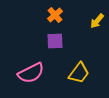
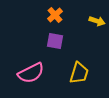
yellow arrow: rotated 112 degrees counterclockwise
purple square: rotated 12 degrees clockwise
yellow trapezoid: rotated 20 degrees counterclockwise
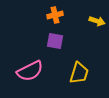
orange cross: rotated 28 degrees clockwise
pink semicircle: moved 1 px left, 2 px up
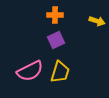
orange cross: rotated 14 degrees clockwise
purple square: moved 1 px right, 1 px up; rotated 36 degrees counterclockwise
yellow trapezoid: moved 19 px left, 1 px up
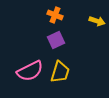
orange cross: rotated 21 degrees clockwise
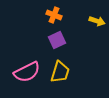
orange cross: moved 1 px left
purple square: moved 1 px right
pink semicircle: moved 3 px left, 1 px down
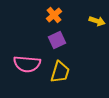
orange cross: rotated 28 degrees clockwise
pink semicircle: moved 8 px up; rotated 32 degrees clockwise
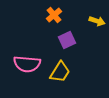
purple square: moved 10 px right
yellow trapezoid: rotated 15 degrees clockwise
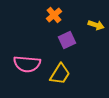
yellow arrow: moved 1 px left, 4 px down
yellow trapezoid: moved 2 px down
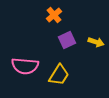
yellow arrow: moved 17 px down
pink semicircle: moved 2 px left, 2 px down
yellow trapezoid: moved 1 px left, 1 px down
